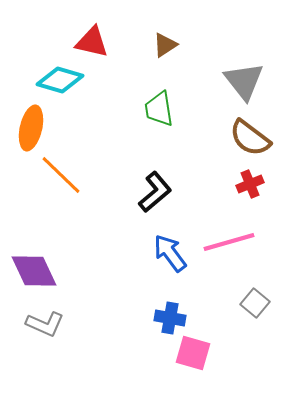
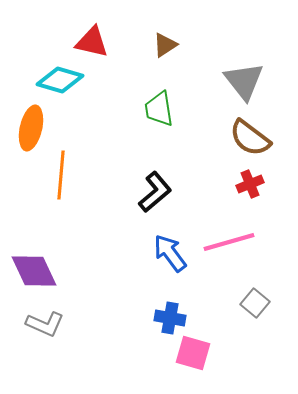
orange line: rotated 51 degrees clockwise
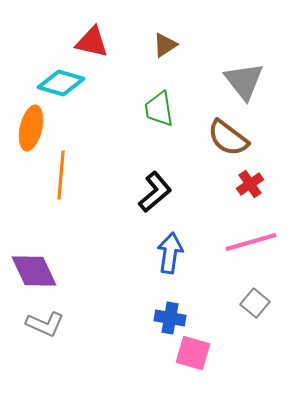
cyan diamond: moved 1 px right, 3 px down
brown semicircle: moved 22 px left
red cross: rotated 12 degrees counterclockwise
pink line: moved 22 px right
blue arrow: rotated 45 degrees clockwise
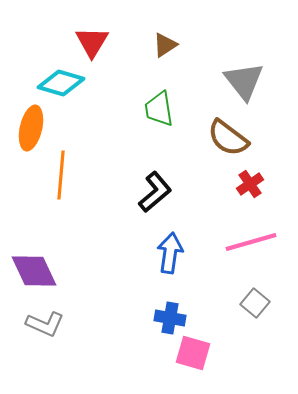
red triangle: rotated 48 degrees clockwise
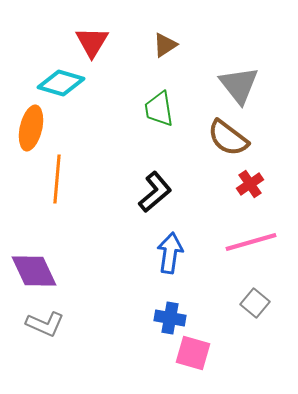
gray triangle: moved 5 px left, 4 px down
orange line: moved 4 px left, 4 px down
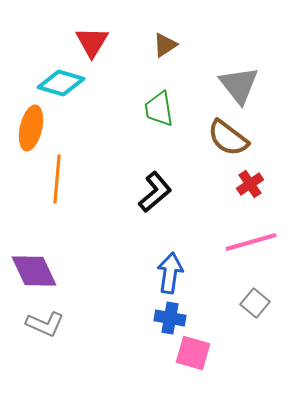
blue arrow: moved 20 px down
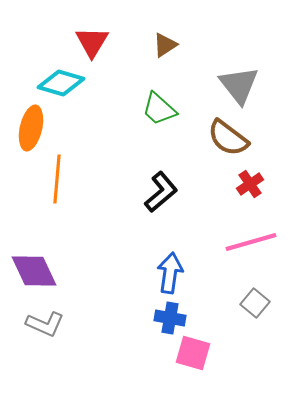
green trapezoid: rotated 39 degrees counterclockwise
black L-shape: moved 6 px right
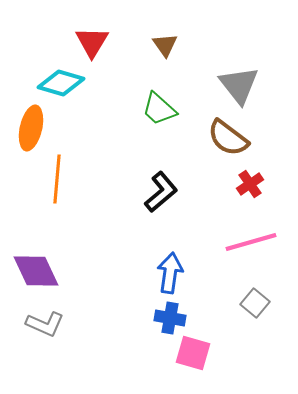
brown triangle: rotated 32 degrees counterclockwise
purple diamond: moved 2 px right
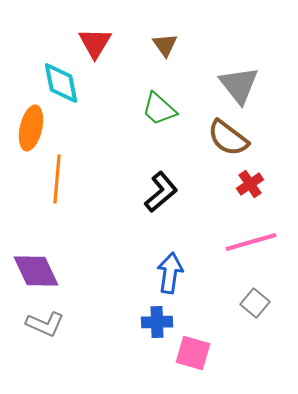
red triangle: moved 3 px right, 1 px down
cyan diamond: rotated 63 degrees clockwise
blue cross: moved 13 px left, 4 px down; rotated 12 degrees counterclockwise
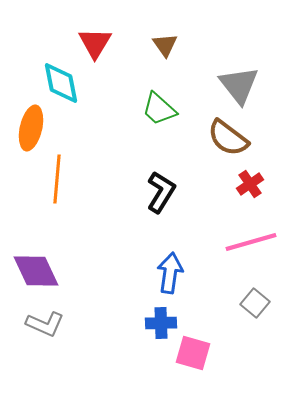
black L-shape: rotated 18 degrees counterclockwise
blue cross: moved 4 px right, 1 px down
